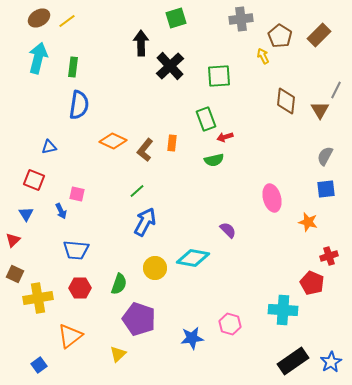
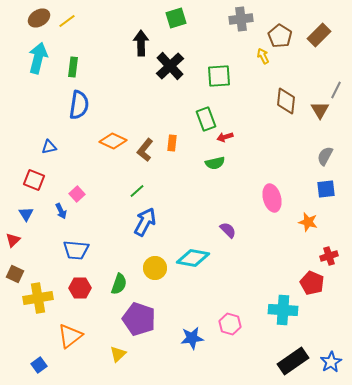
green semicircle at (214, 160): moved 1 px right, 3 px down
pink square at (77, 194): rotated 35 degrees clockwise
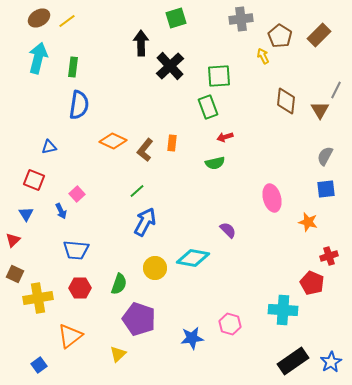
green rectangle at (206, 119): moved 2 px right, 12 px up
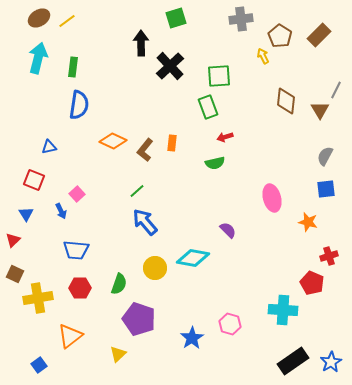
blue arrow at (145, 222): rotated 68 degrees counterclockwise
blue star at (192, 338): rotated 25 degrees counterclockwise
